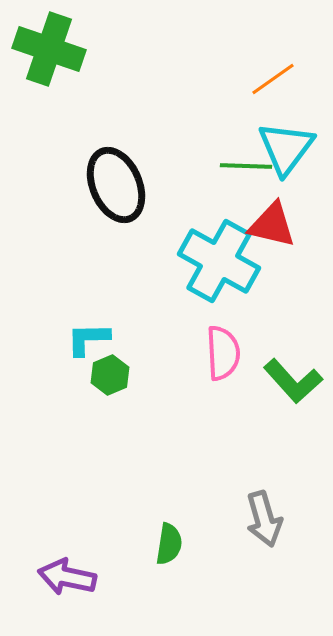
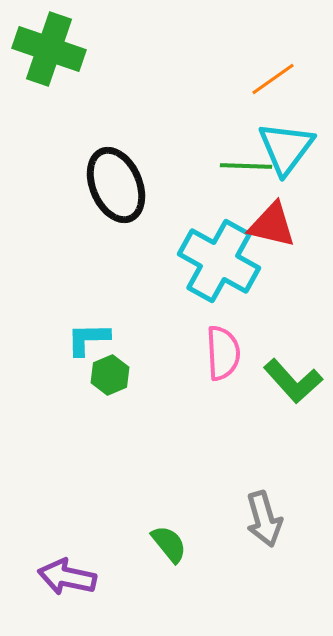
green semicircle: rotated 48 degrees counterclockwise
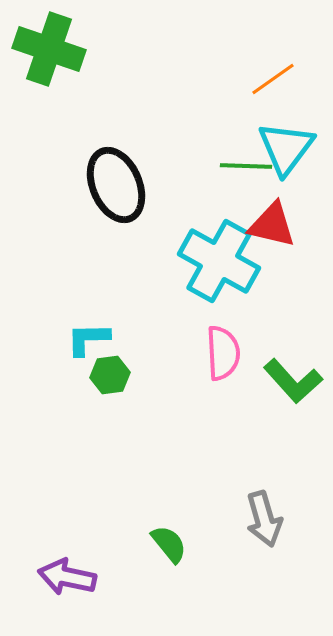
green hexagon: rotated 15 degrees clockwise
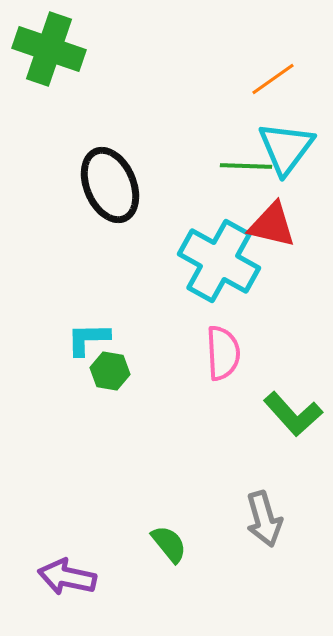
black ellipse: moved 6 px left
green hexagon: moved 4 px up; rotated 18 degrees clockwise
green L-shape: moved 33 px down
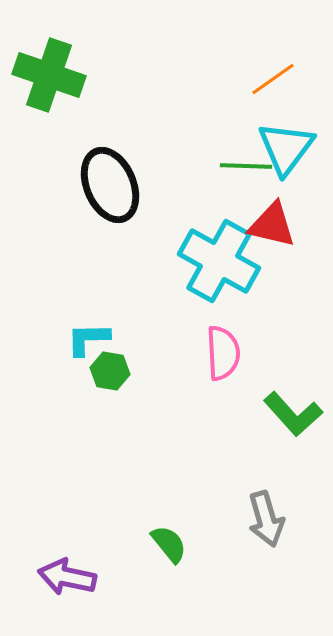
green cross: moved 26 px down
gray arrow: moved 2 px right
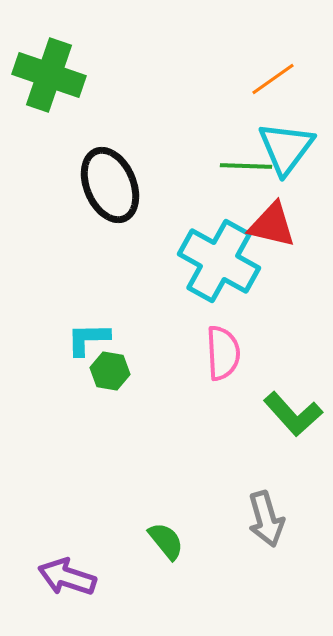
green semicircle: moved 3 px left, 3 px up
purple arrow: rotated 6 degrees clockwise
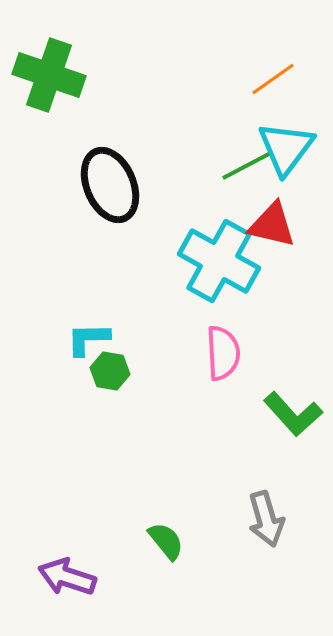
green line: rotated 30 degrees counterclockwise
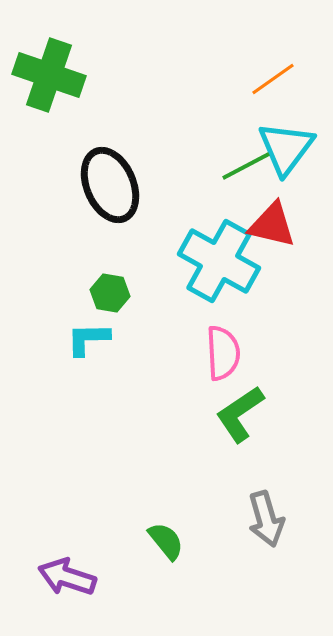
green hexagon: moved 78 px up
green L-shape: moved 53 px left; rotated 98 degrees clockwise
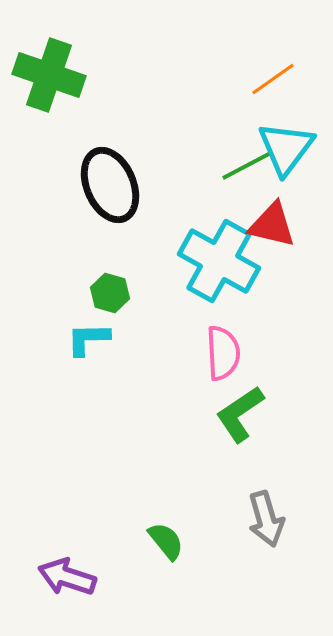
green hexagon: rotated 6 degrees clockwise
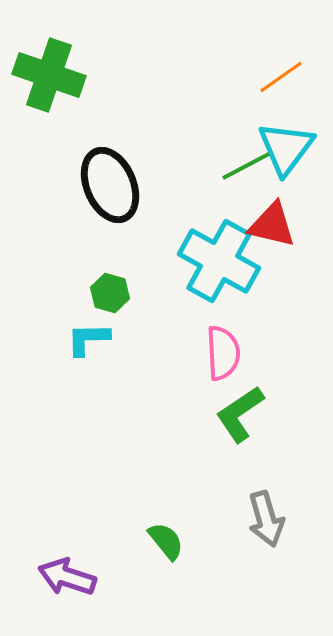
orange line: moved 8 px right, 2 px up
